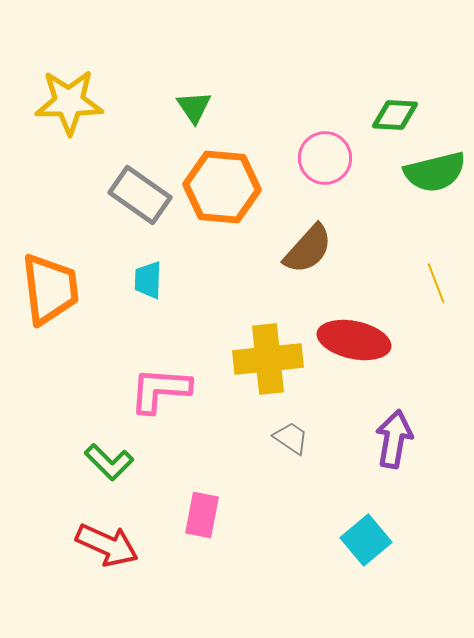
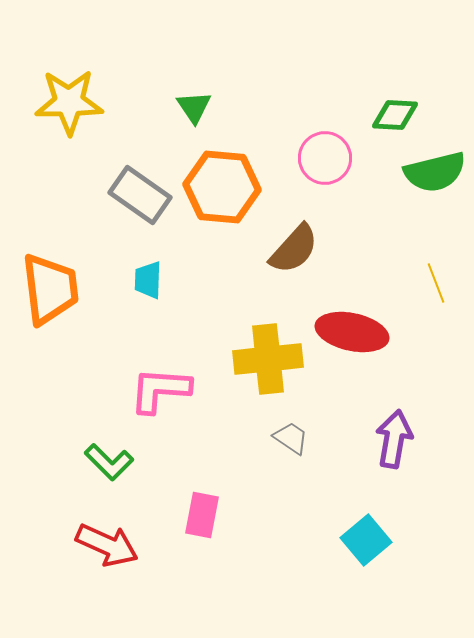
brown semicircle: moved 14 px left
red ellipse: moved 2 px left, 8 px up
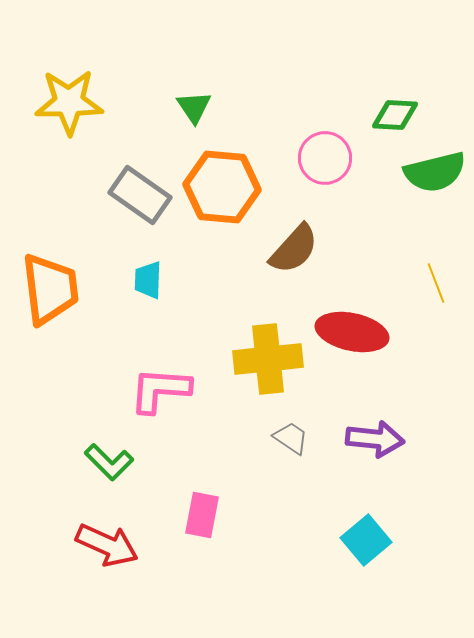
purple arrow: moved 19 px left; rotated 86 degrees clockwise
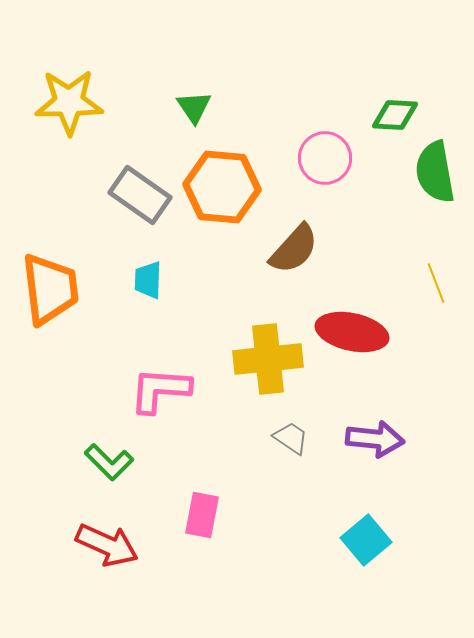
green semicircle: rotated 94 degrees clockwise
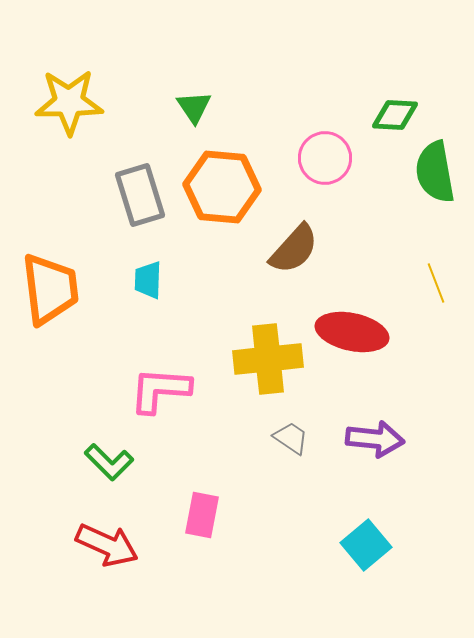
gray rectangle: rotated 38 degrees clockwise
cyan square: moved 5 px down
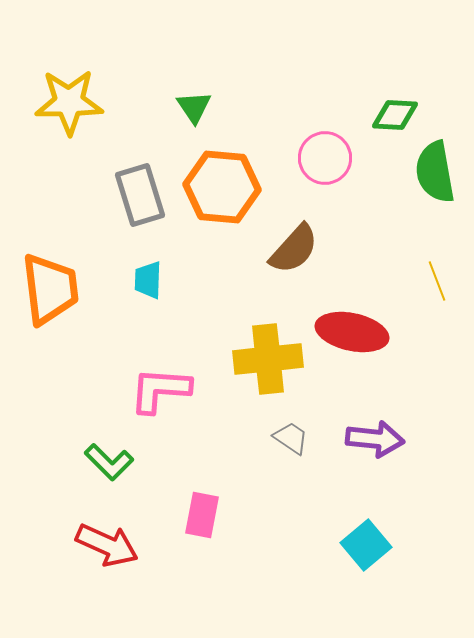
yellow line: moved 1 px right, 2 px up
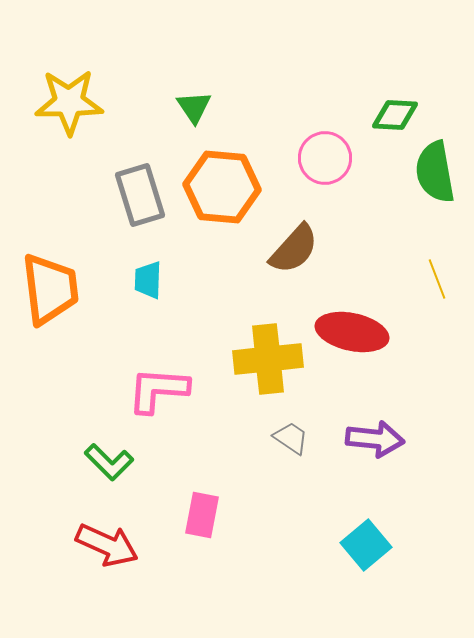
yellow line: moved 2 px up
pink L-shape: moved 2 px left
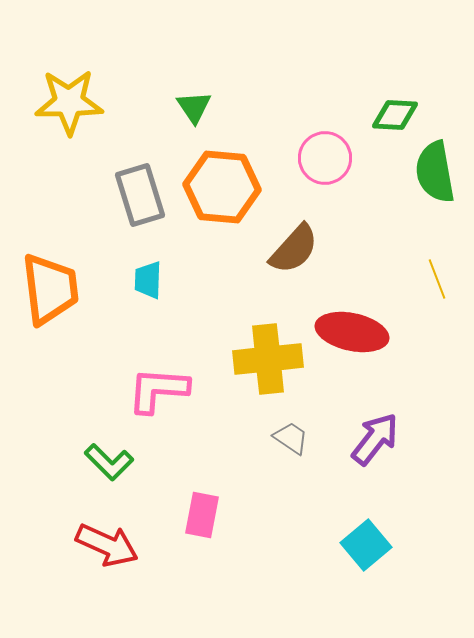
purple arrow: rotated 58 degrees counterclockwise
